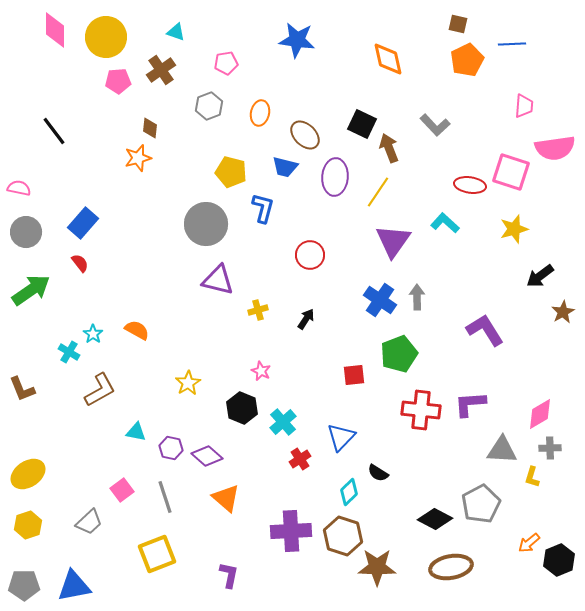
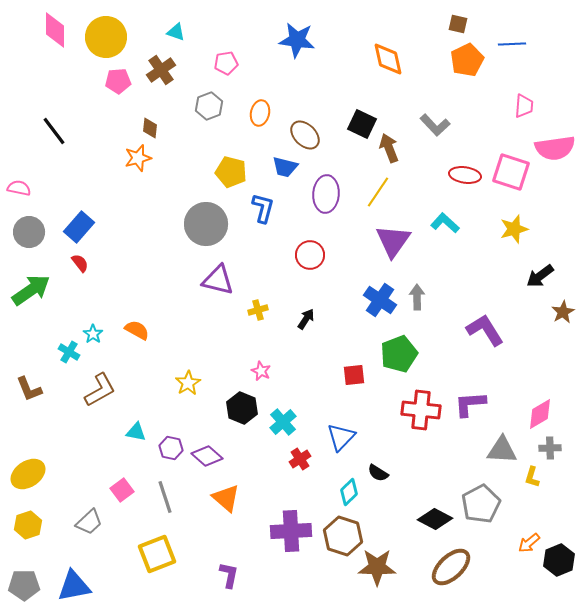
purple ellipse at (335, 177): moved 9 px left, 17 px down
red ellipse at (470, 185): moved 5 px left, 10 px up
blue rectangle at (83, 223): moved 4 px left, 4 px down
gray circle at (26, 232): moved 3 px right
brown L-shape at (22, 389): moved 7 px right
brown ellipse at (451, 567): rotated 33 degrees counterclockwise
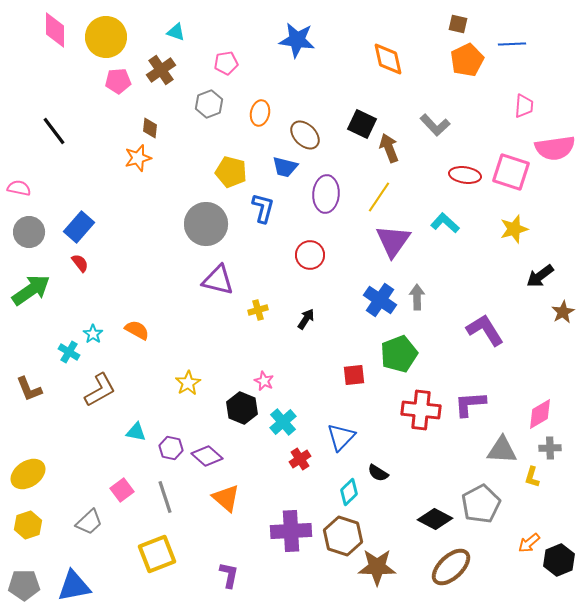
gray hexagon at (209, 106): moved 2 px up
yellow line at (378, 192): moved 1 px right, 5 px down
pink star at (261, 371): moved 3 px right, 10 px down
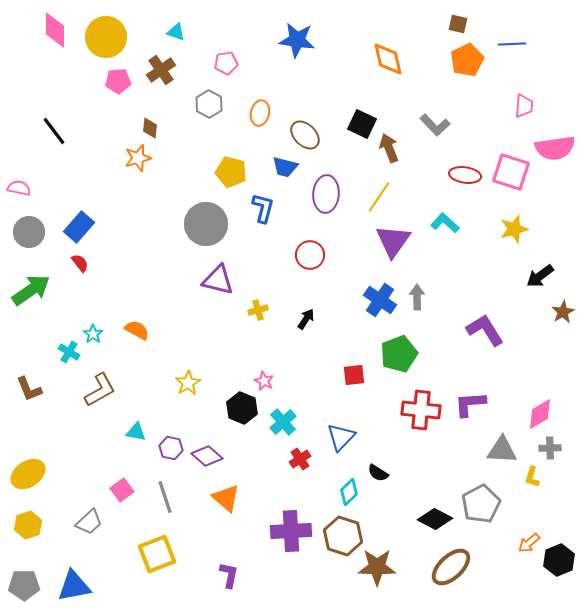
gray hexagon at (209, 104): rotated 12 degrees counterclockwise
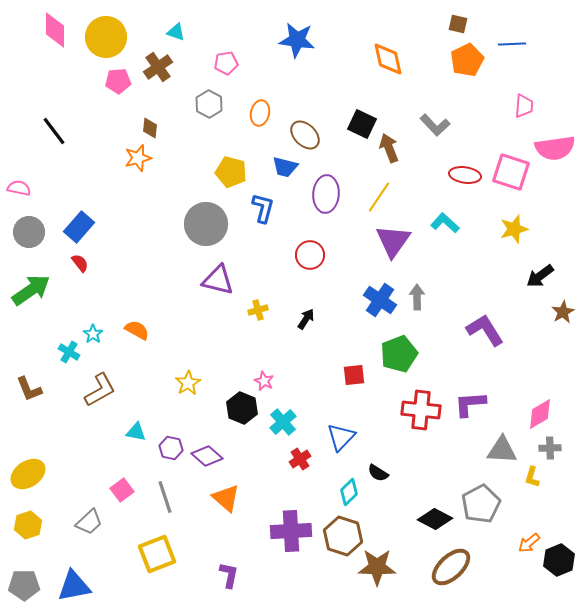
brown cross at (161, 70): moved 3 px left, 3 px up
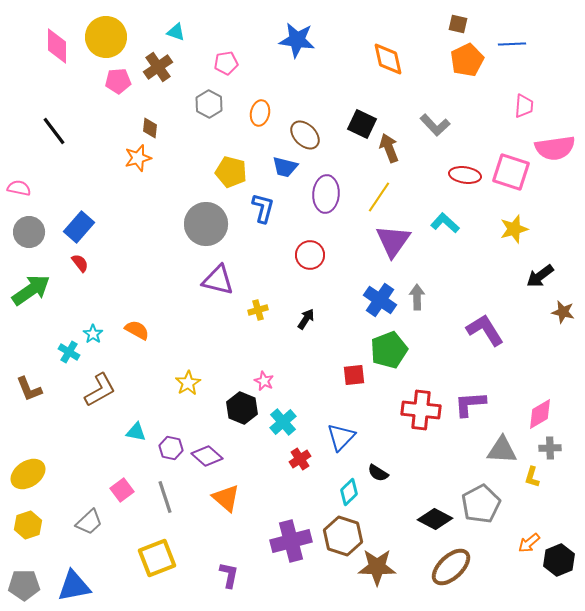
pink diamond at (55, 30): moved 2 px right, 16 px down
brown star at (563, 312): rotated 30 degrees counterclockwise
green pentagon at (399, 354): moved 10 px left, 4 px up
purple cross at (291, 531): moved 10 px down; rotated 12 degrees counterclockwise
yellow square at (157, 554): moved 4 px down
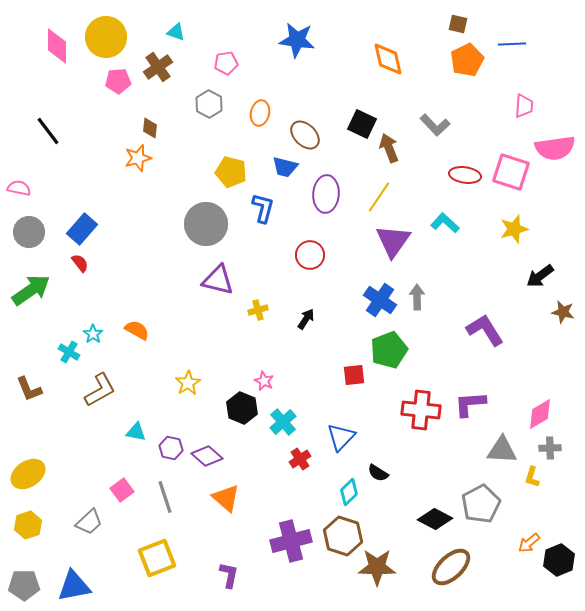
black line at (54, 131): moved 6 px left
blue rectangle at (79, 227): moved 3 px right, 2 px down
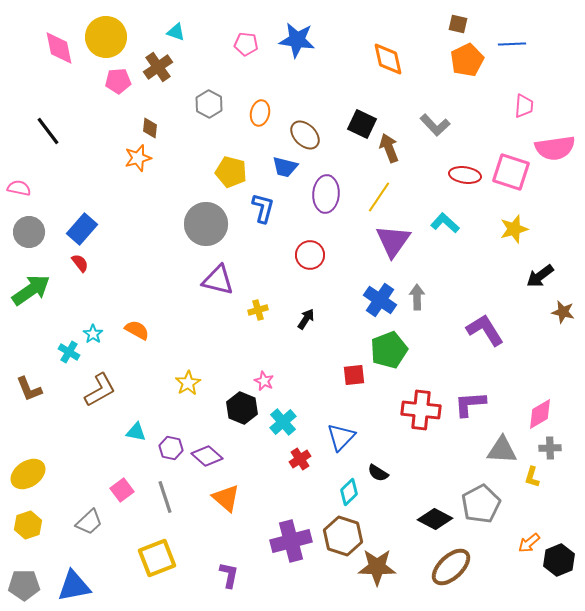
pink diamond at (57, 46): moved 2 px right, 2 px down; rotated 12 degrees counterclockwise
pink pentagon at (226, 63): moved 20 px right, 19 px up; rotated 15 degrees clockwise
